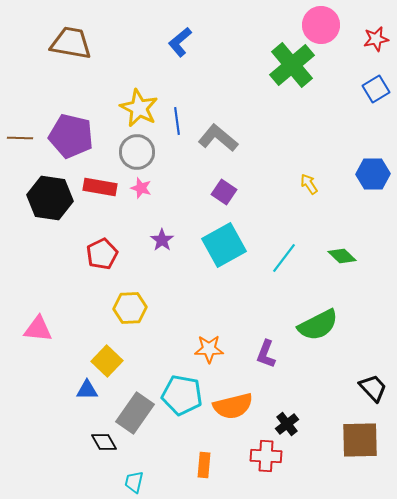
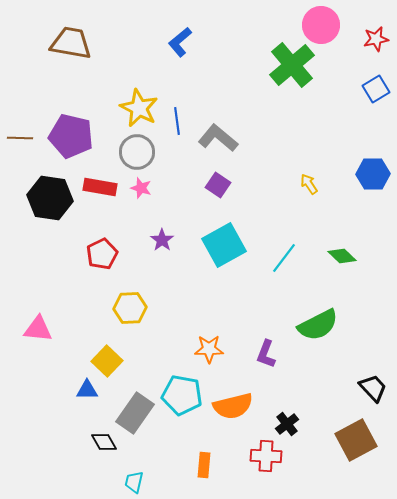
purple square: moved 6 px left, 7 px up
brown square: moved 4 px left; rotated 27 degrees counterclockwise
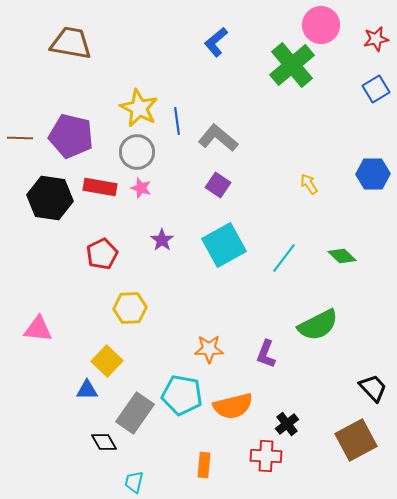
blue L-shape: moved 36 px right
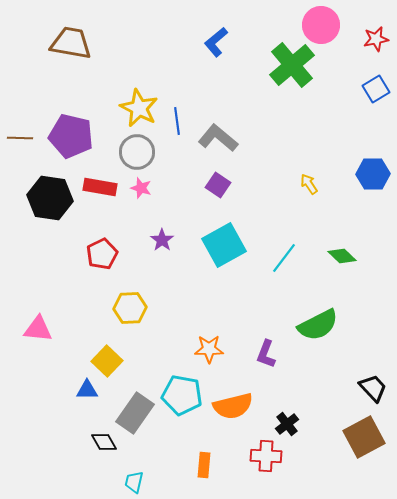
brown square: moved 8 px right, 3 px up
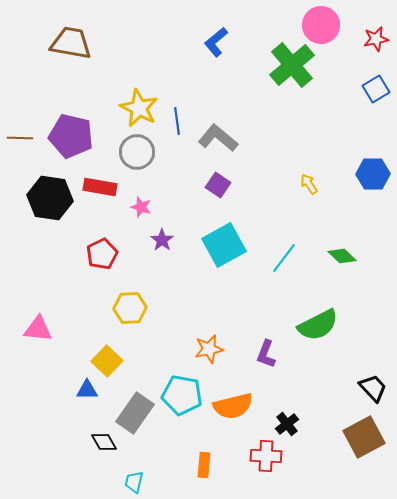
pink star: moved 19 px down
orange star: rotated 12 degrees counterclockwise
